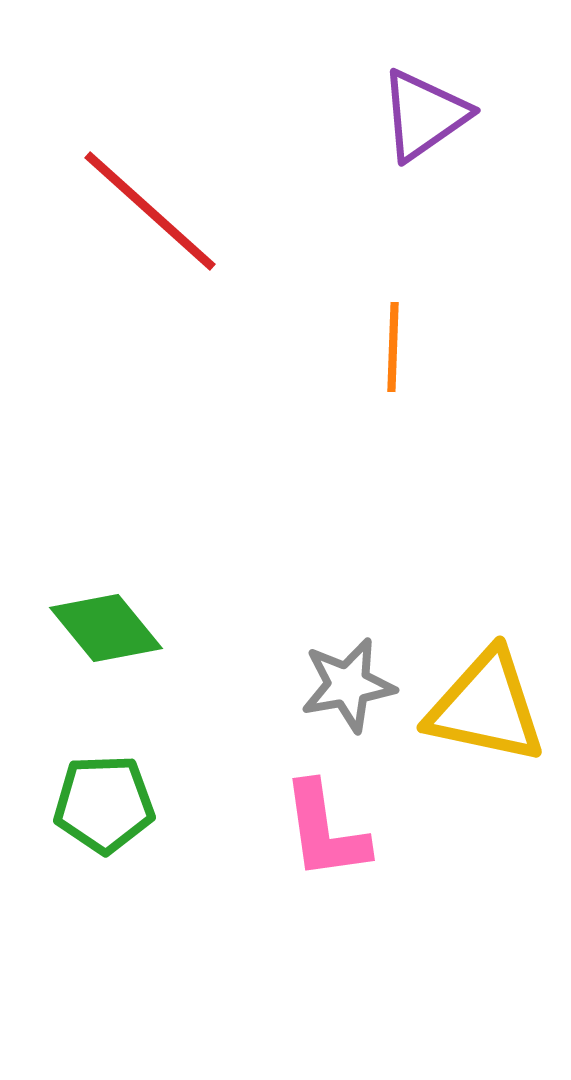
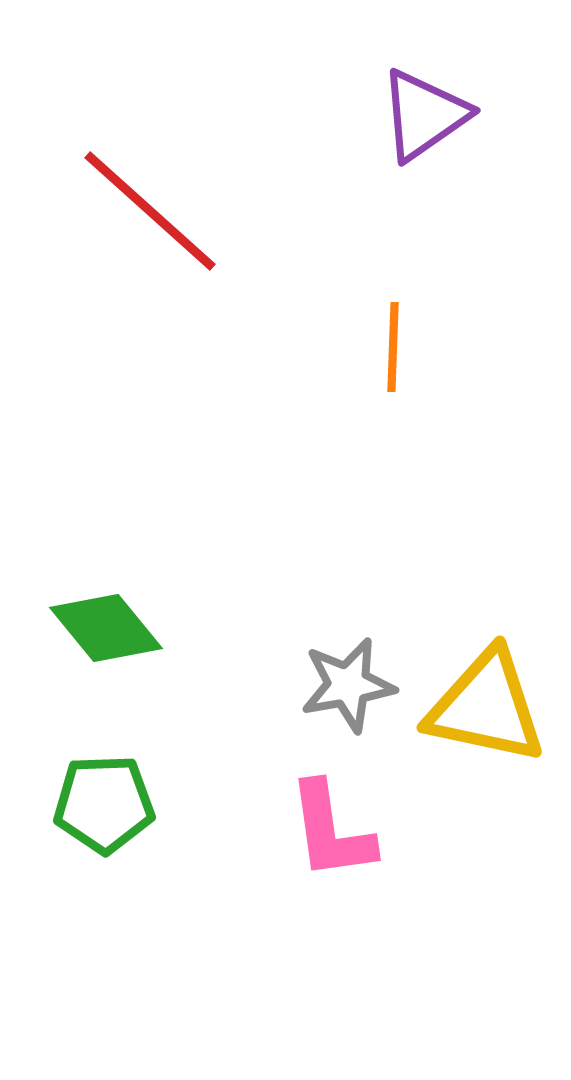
pink L-shape: moved 6 px right
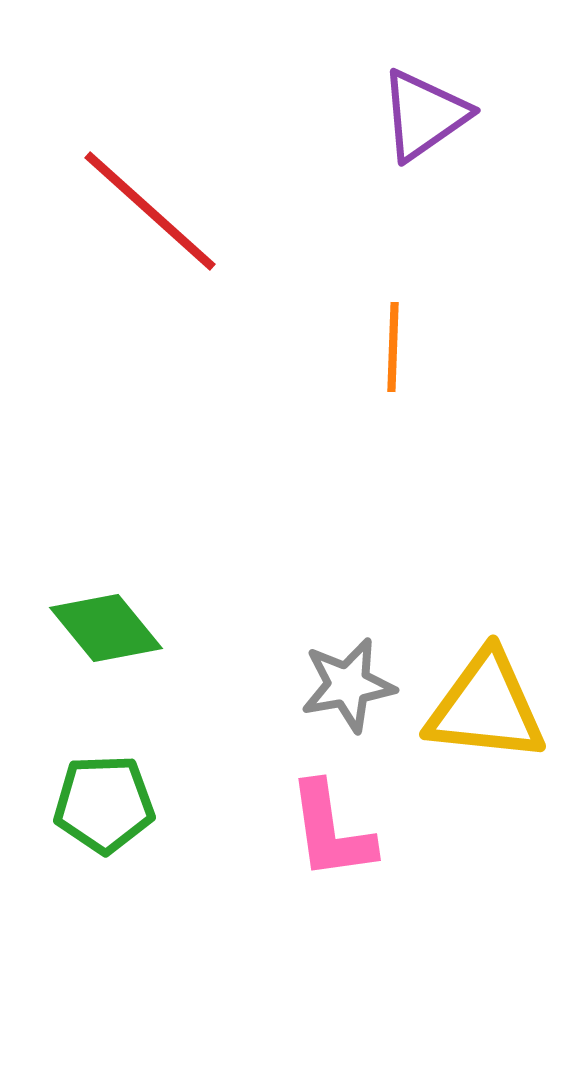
yellow triangle: rotated 6 degrees counterclockwise
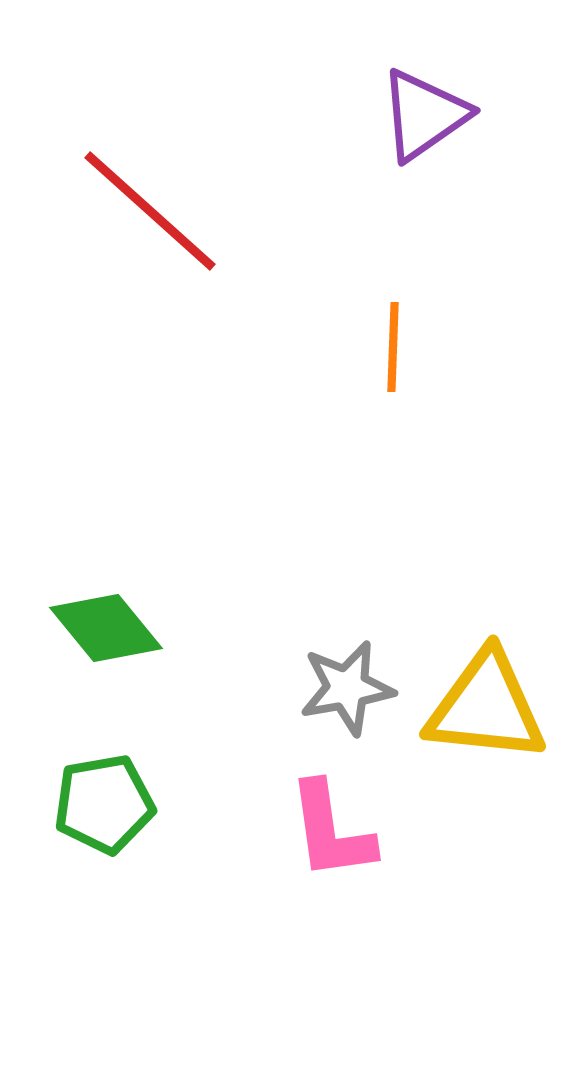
gray star: moved 1 px left, 3 px down
green pentagon: rotated 8 degrees counterclockwise
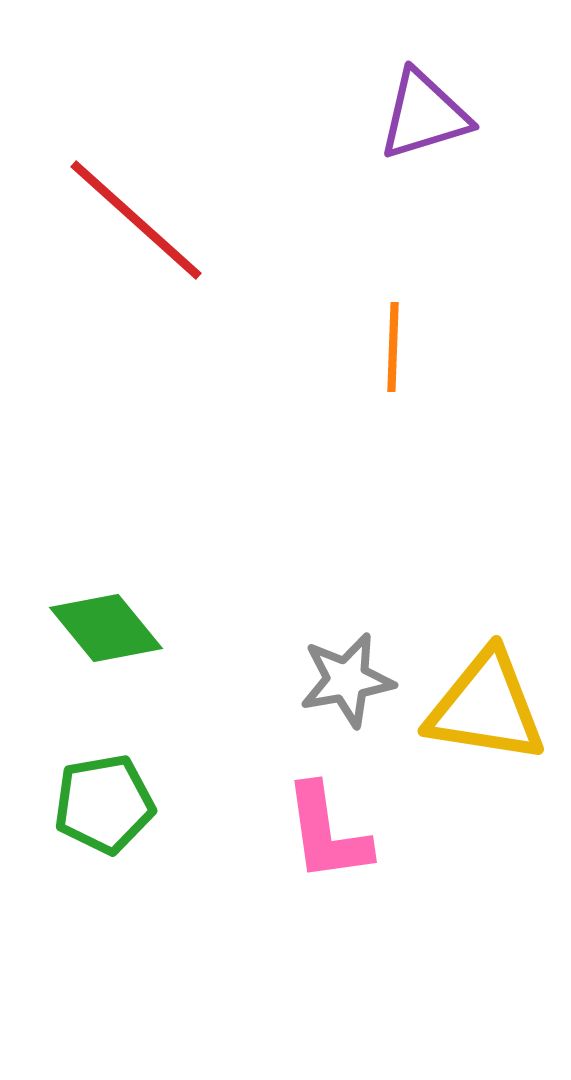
purple triangle: rotated 18 degrees clockwise
red line: moved 14 px left, 9 px down
gray star: moved 8 px up
yellow triangle: rotated 3 degrees clockwise
pink L-shape: moved 4 px left, 2 px down
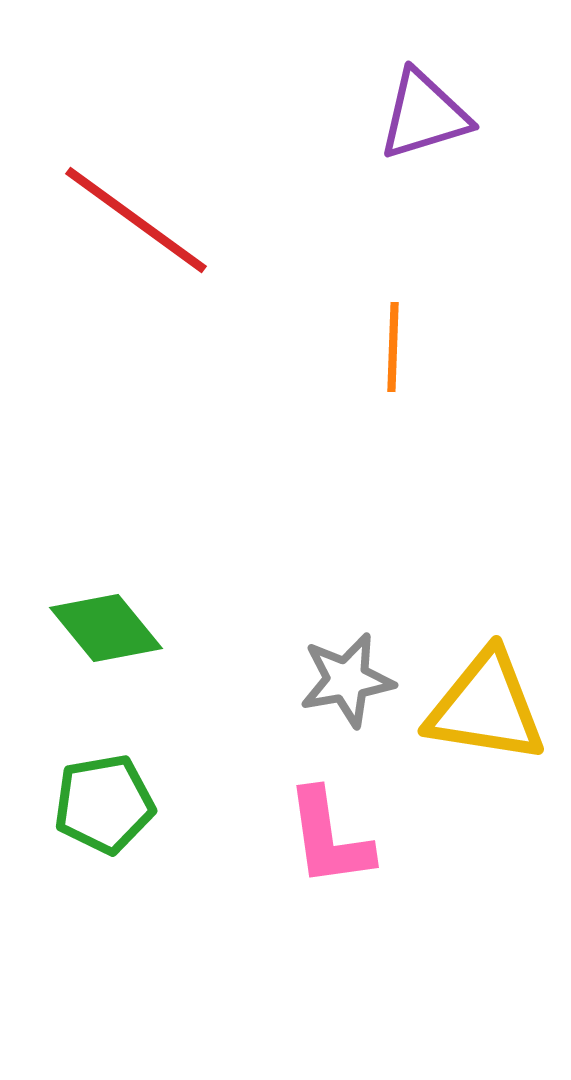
red line: rotated 6 degrees counterclockwise
pink L-shape: moved 2 px right, 5 px down
